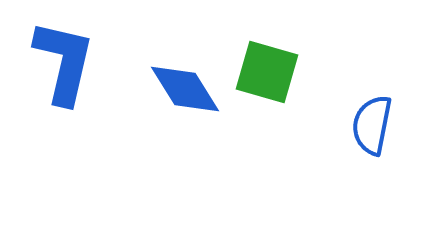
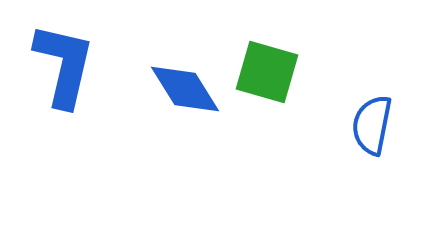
blue L-shape: moved 3 px down
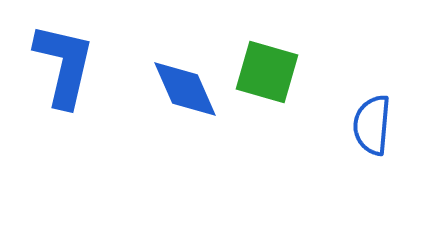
blue diamond: rotated 8 degrees clockwise
blue semicircle: rotated 6 degrees counterclockwise
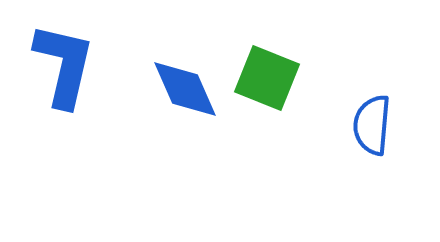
green square: moved 6 px down; rotated 6 degrees clockwise
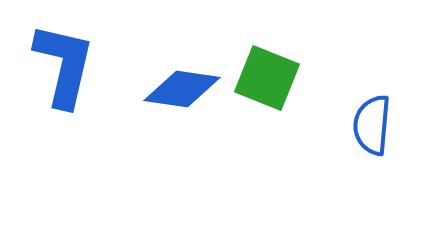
blue diamond: moved 3 px left; rotated 58 degrees counterclockwise
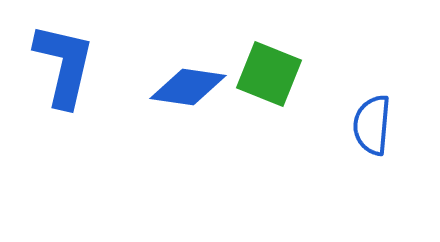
green square: moved 2 px right, 4 px up
blue diamond: moved 6 px right, 2 px up
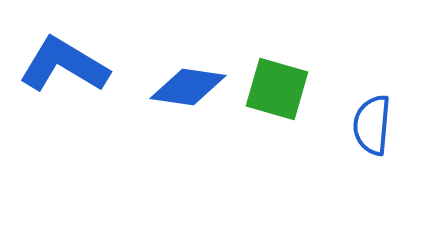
blue L-shape: rotated 72 degrees counterclockwise
green square: moved 8 px right, 15 px down; rotated 6 degrees counterclockwise
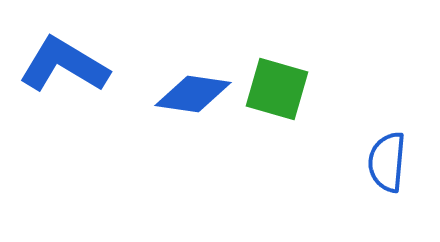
blue diamond: moved 5 px right, 7 px down
blue semicircle: moved 15 px right, 37 px down
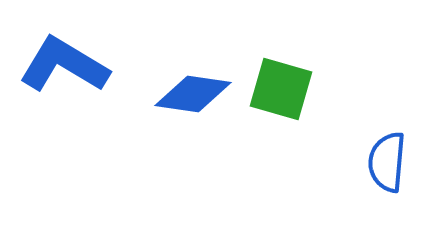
green square: moved 4 px right
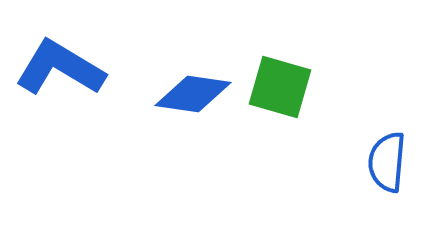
blue L-shape: moved 4 px left, 3 px down
green square: moved 1 px left, 2 px up
